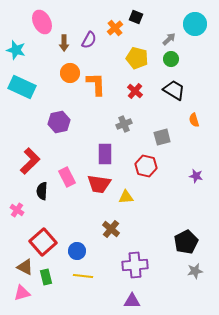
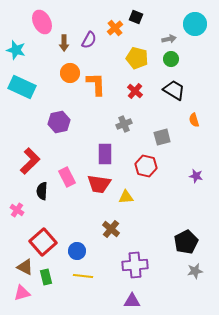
gray arrow: rotated 32 degrees clockwise
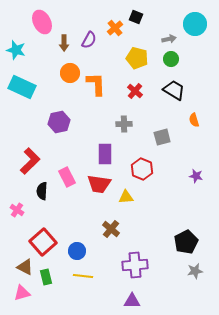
gray cross: rotated 21 degrees clockwise
red hexagon: moved 4 px left, 3 px down; rotated 10 degrees clockwise
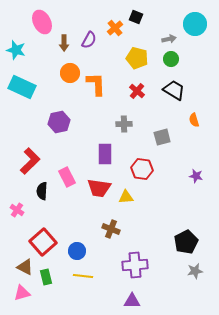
red cross: moved 2 px right
red hexagon: rotated 15 degrees counterclockwise
red trapezoid: moved 4 px down
brown cross: rotated 18 degrees counterclockwise
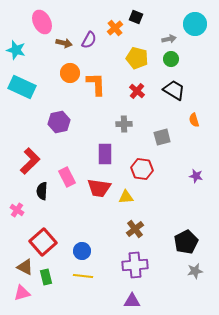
brown arrow: rotated 77 degrees counterclockwise
brown cross: moved 24 px right; rotated 30 degrees clockwise
blue circle: moved 5 px right
